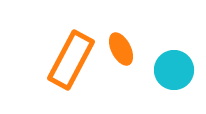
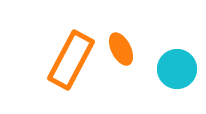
cyan circle: moved 3 px right, 1 px up
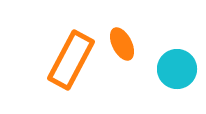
orange ellipse: moved 1 px right, 5 px up
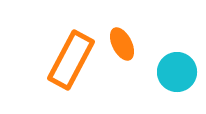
cyan circle: moved 3 px down
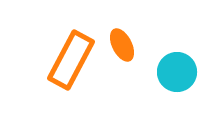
orange ellipse: moved 1 px down
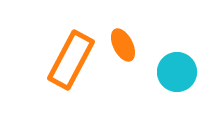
orange ellipse: moved 1 px right
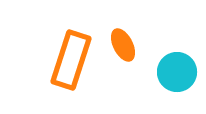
orange rectangle: rotated 10 degrees counterclockwise
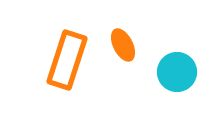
orange rectangle: moved 4 px left
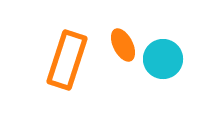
cyan circle: moved 14 px left, 13 px up
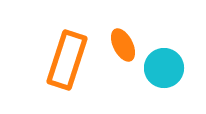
cyan circle: moved 1 px right, 9 px down
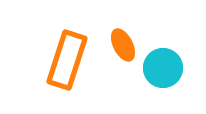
cyan circle: moved 1 px left
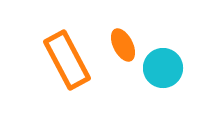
orange rectangle: rotated 46 degrees counterclockwise
